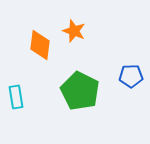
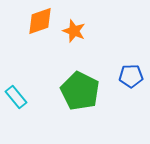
orange diamond: moved 24 px up; rotated 64 degrees clockwise
cyan rectangle: rotated 30 degrees counterclockwise
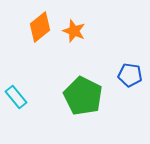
orange diamond: moved 6 px down; rotated 20 degrees counterclockwise
blue pentagon: moved 1 px left, 1 px up; rotated 10 degrees clockwise
green pentagon: moved 3 px right, 5 px down
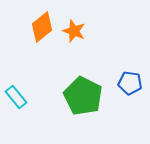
orange diamond: moved 2 px right
blue pentagon: moved 8 px down
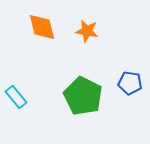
orange diamond: rotated 64 degrees counterclockwise
orange star: moved 13 px right; rotated 10 degrees counterclockwise
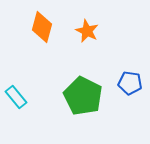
orange diamond: rotated 28 degrees clockwise
orange star: rotated 15 degrees clockwise
